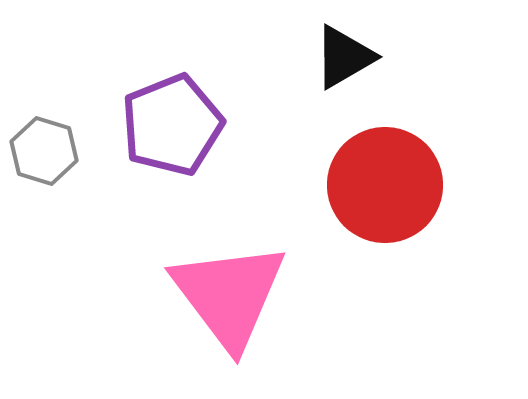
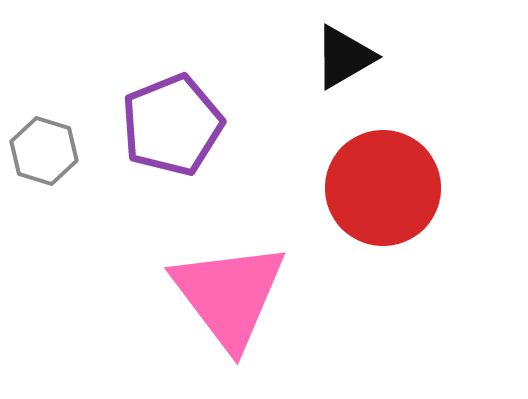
red circle: moved 2 px left, 3 px down
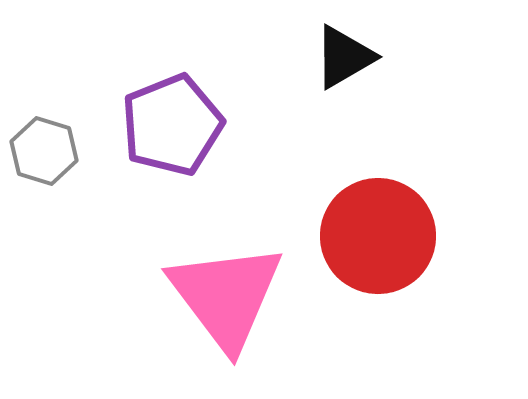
red circle: moved 5 px left, 48 px down
pink triangle: moved 3 px left, 1 px down
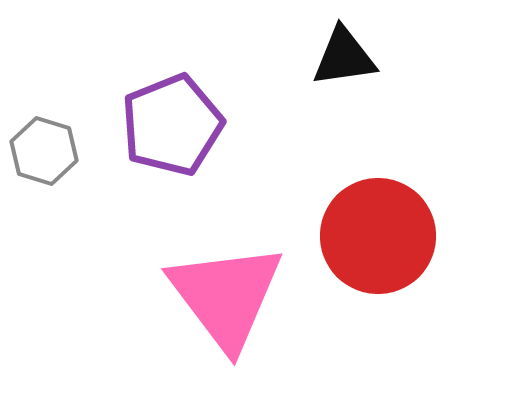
black triangle: rotated 22 degrees clockwise
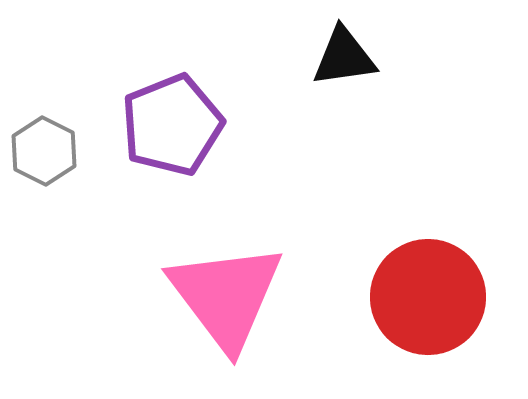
gray hexagon: rotated 10 degrees clockwise
red circle: moved 50 px right, 61 px down
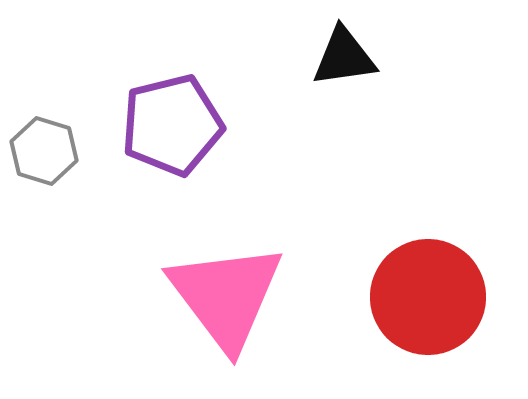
purple pentagon: rotated 8 degrees clockwise
gray hexagon: rotated 10 degrees counterclockwise
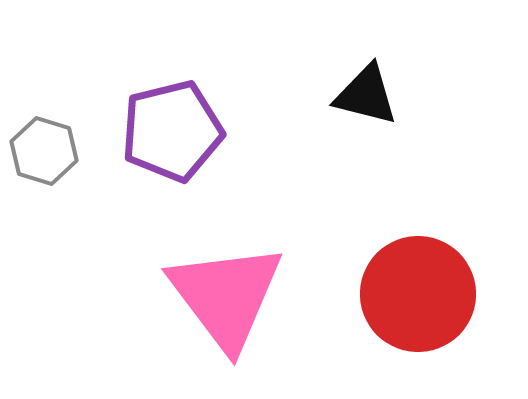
black triangle: moved 22 px right, 38 px down; rotated 22 degrees clockwise
purple pentagon: moved 6 px down
red circle: moved 10 px left, 3 px up
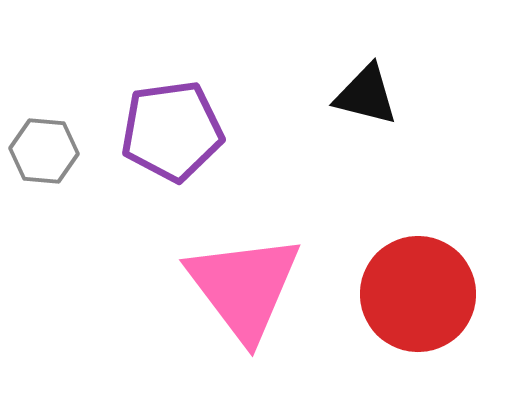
purple pentagon: rotated 6 degrees clockwise
gray hexagon: rotated 12 degrees counterclockwise
pink triangle: moved 18 px right, 9 px up
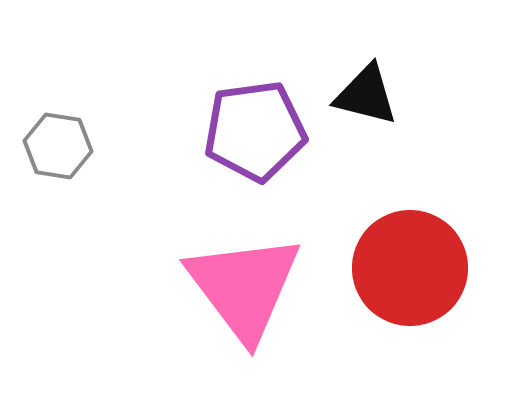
purple pentagon: moved 83 px right
gray hexagon: moved 14 px right, 5 px up; rotated 4 degrees clockwise
red circle: moved 8 px left, 26 px up
